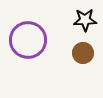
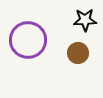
brown circle: moved 5 px left
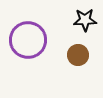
brown circle: moved 2 px down
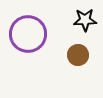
purple circle: moved 6 px up
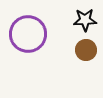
brown circle: moved 8 px right, 5 px up
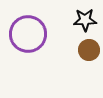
brown circle: moved 3 px right
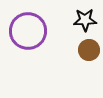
purple circle: moved 3 px up
